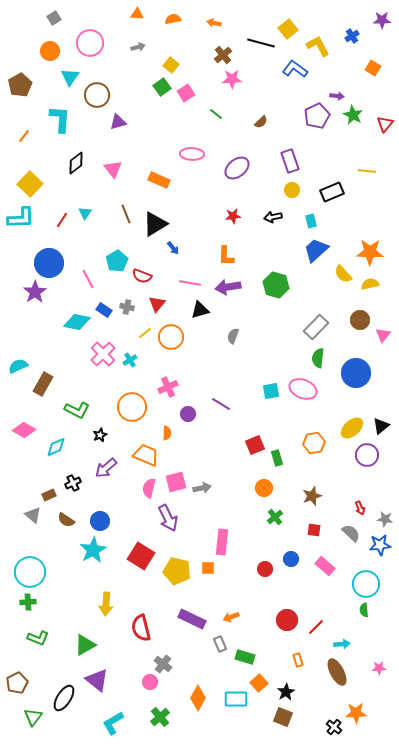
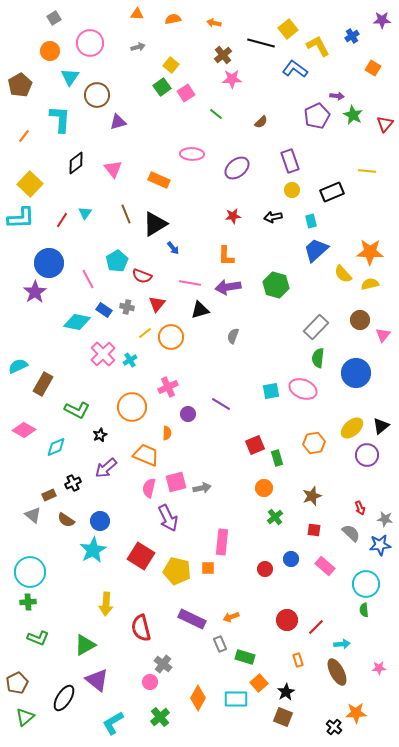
green triangle at (33, 717): moved 8 px left; rotated 12 degrees clockwise
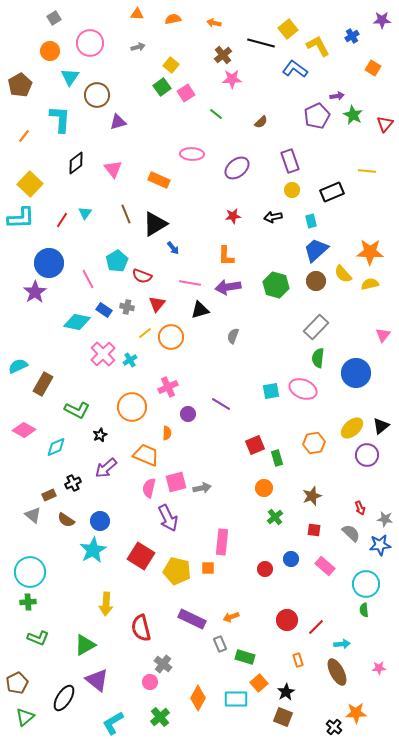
purple arrow at (337, 96): rotated 16 degrees counterclockwise
brown circle at (360, 320): moved 44 px left, 39 px up
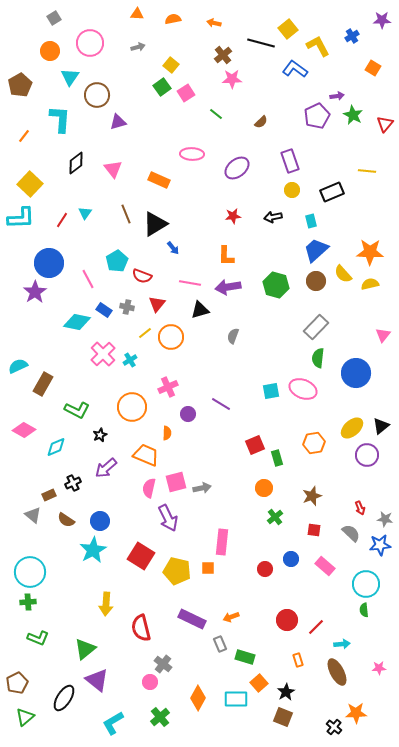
green triangle at (85, 645): moved 4 px down; rotated 10 degrees counterclockwise
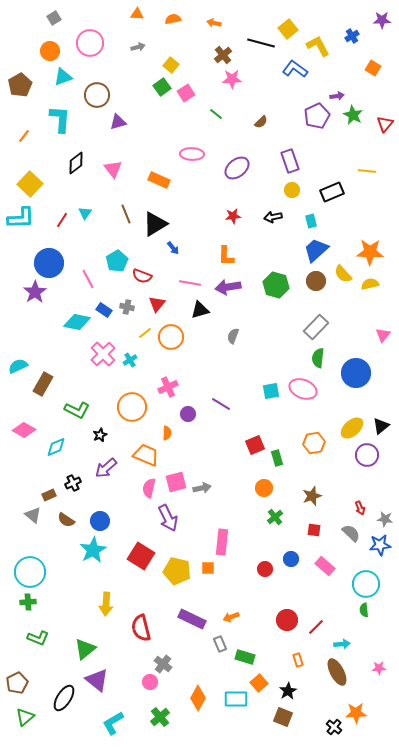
cyan triangle at (70, 77): moved 7 px left; rotated 36 degrees clockwise
black star at (286, 692): moved 2 px right, 1 px up
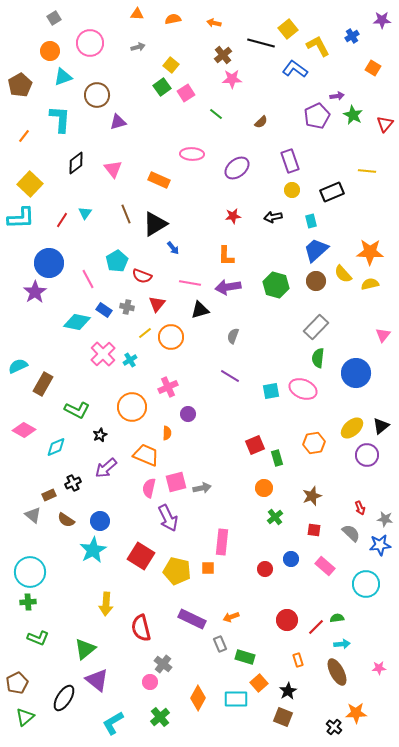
purple line at (221, 404): moved 9 px right, 28 px up
green semicircle at (364, 610): moved 27 px left, 8 px down; rotated 88 degrees clockwise
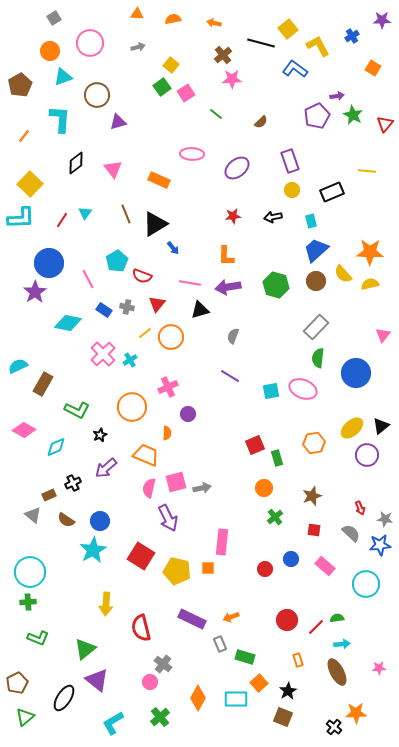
cyan diamond at (77, 322): moved 9 px left, 1 px down
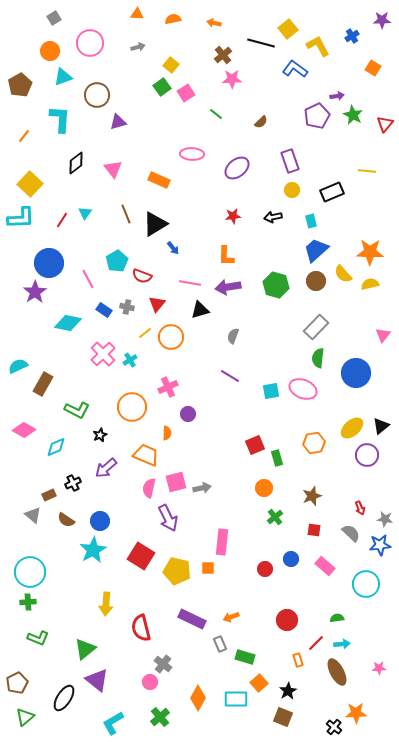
red line at (316, 627): moved 16 px down
